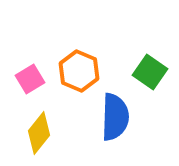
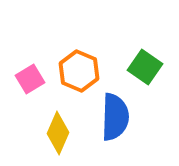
green square: moved 5 px left, 5 px up
yellow diamond: moved 19 px right; rotated 15 degrees counterclockwise
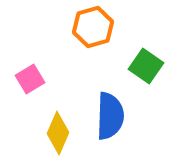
green square: moved 1 px right, 1 px up
orange hexagon: moved 14 px right, 44 px up; rotated 21 degrees clockwise
blue semicircle: moved 5 px left, 1 px up
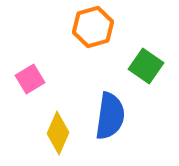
blue semicircle: rotated 6 degrees clockwise
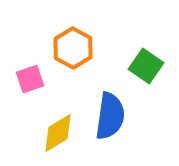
orange hexagon: moved 20 px left, 21 px down; rotated 15 degrees counterclockwise
pink square: rotated 12 degrees clockwise
yellow diamond: rotated 36 degrees clockwise
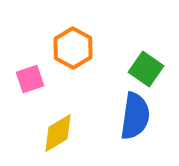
green square: moved 3 px down
blue semicircle: moved 25 px right
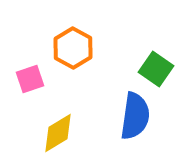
green square: moved 10 px right
